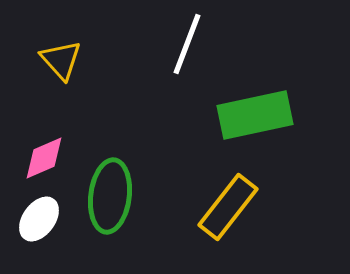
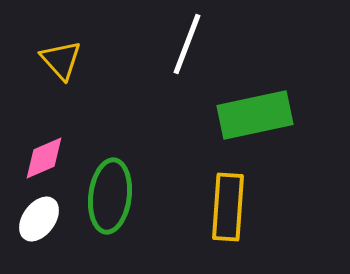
yellow rectangle: rotated 34 degrees counterclockwise
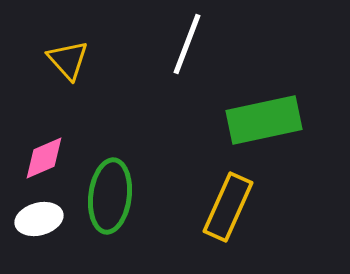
yellow triangle: moved 7 px right
green rectangle: moved 9 px right, 5 px down
yellow rectangle: rotated 20 degrees clockwise
white ellipse: rotated 39 degrees clockwise
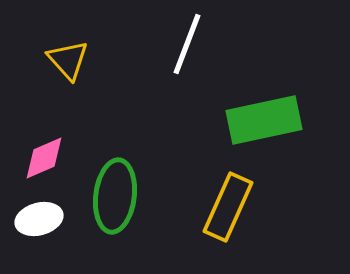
green ellipse: moved 5 px right
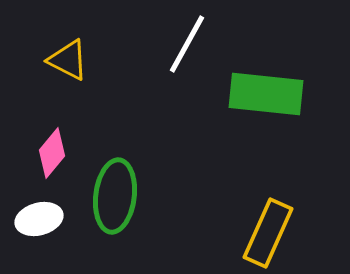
white line: rotated 8 degrees clockwise
yellow triangle: rotated 21 degrees counterclockwise
green rectangle: moved 2 px right, 26 px up; rotated 18 degrees clockwise
pink diamond: moved 8 px right, 5 px up; rotated 27 degrees counterclockwise
yellow rectangle: moved 40 px right, 26 px down
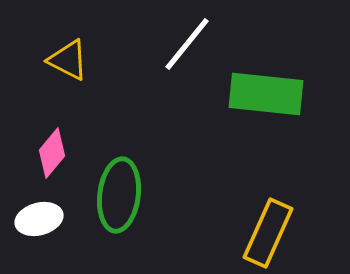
white line: rotated 10 degrees clockwise
green ellipse: moved 4 px right, 1 px up
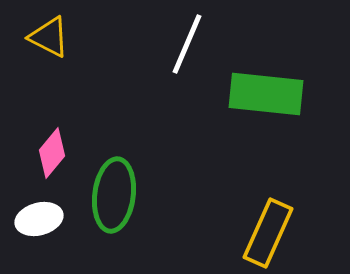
white line: rotated 16 degrees counterclockwise
yellow triangle: moved 19 px left, 23 px up
green ellipse: moved 5 px left
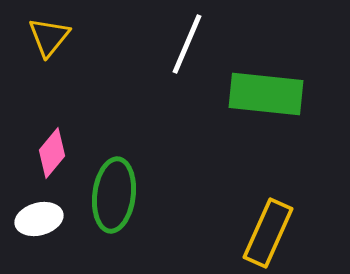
yellow triangle: rotated 42 degrees clockwise
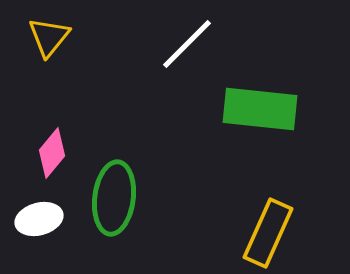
white line: rotated 22 degrees clockwise
green rectangle: moved 6 px left, 15 px down
green ellipse: moved 3 px down
